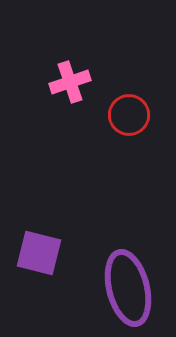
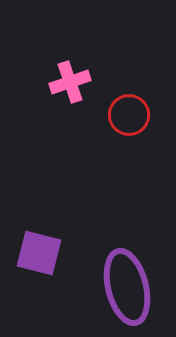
purple ellipse: moved 1 px left, 1 px up
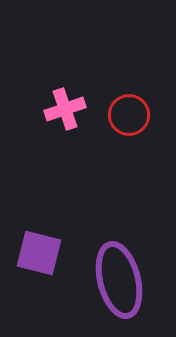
pink cross: moved 5 px left, 27 px down
purple ellipse: moved 8 px left, 7 px up
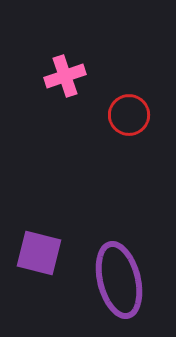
pink cross: moved 33 px up
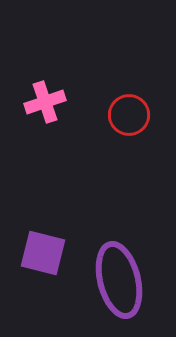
pink cross: moved 20 px left, 26 px down
purple square: moved 4 px right
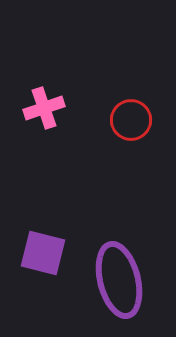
pink cross: moved 1 px left, 6 px down
red circle: moved 2 px right, 5 px down
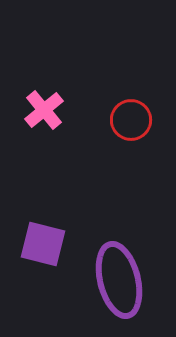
pink cross: moved 2 px down; rotated 21 degrees counterclockwise
purple square: moved 9 px up
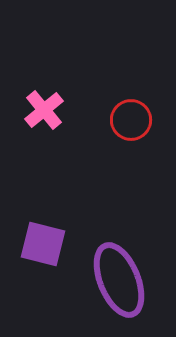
purple ellipse: rotated 8 degrees counterclockwise
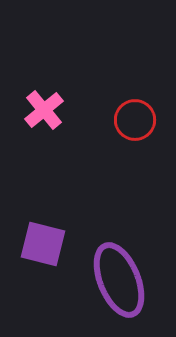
red circle: moved 4 px right
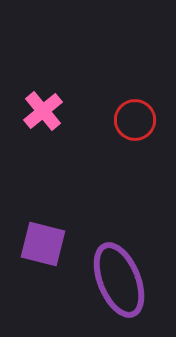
pink cross: moved 1 px left, 1 px down
